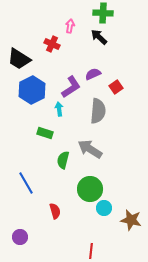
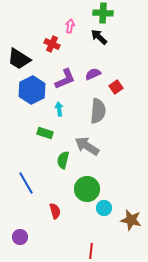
purple L-shape: moved 6 px left, 8 px up; rotated 10 degrees clockwise
gray arrow: moved 3 px left, 3 px up
green circle: moved 3 px left
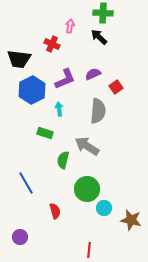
black trapezoid: rotated 25 degrees counterclockwise
red line: moved 2 px left, 1 px up
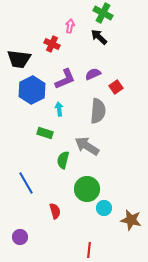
green cross: rotated 24 degrees clockwise
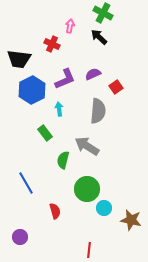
green rectangle: rotated 35 degrees clockwise
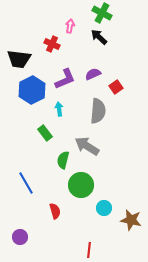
green cross: moved 1 px left
green circle: moved 6 px left, 4 px up
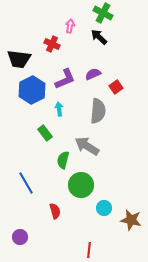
green cross: moved 1 px right
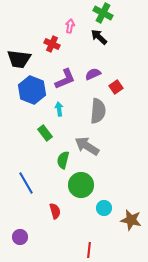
blue hexagon: rotated 12 degrees counterclockwise
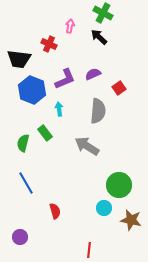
red cross: moved 3 px left
red square: moved 3 px right, 1 px down
green semicircle: moved 40 px left, 17 px up
green circle: moved 38 px right
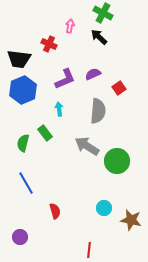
blue hexagon: moved 9 px left; rotated 16 degrees clockwise
green circle: moved 2 px left, 24 px up
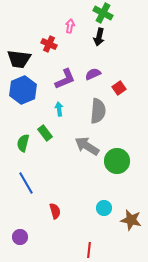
black arrow: rotated 120 degrees counterclockwise
